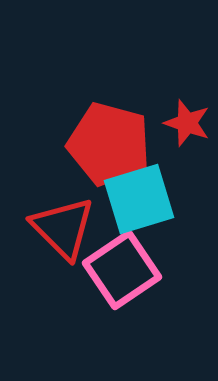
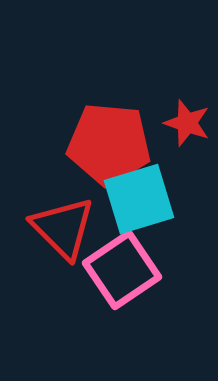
red pentagon: rotated 10 degrees counterclockwise
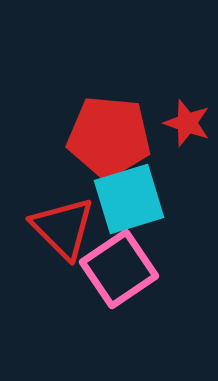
red pentagon: moved 7 px up
cyan square: moved 10 px left
pink square: moved 3 px left, 1 px up
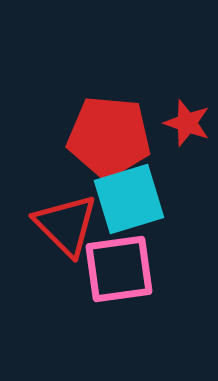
red triangle: moved 3 px right, 3 px up
pink square: rotated 26 degrees clockwise
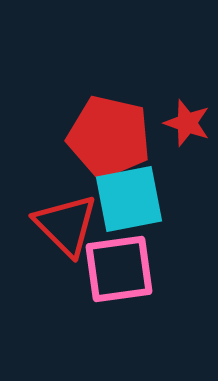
red pentagon: rotated 8 degrees clockwise
cyan square: rotated 6 degrees clockwise
